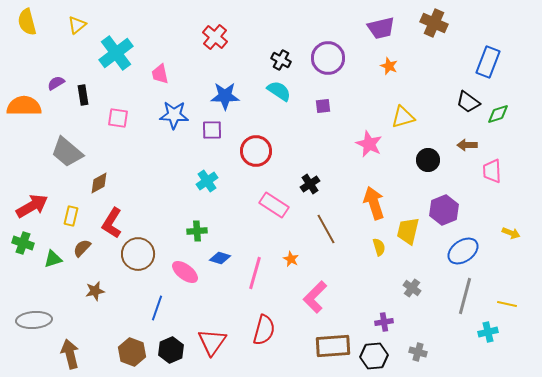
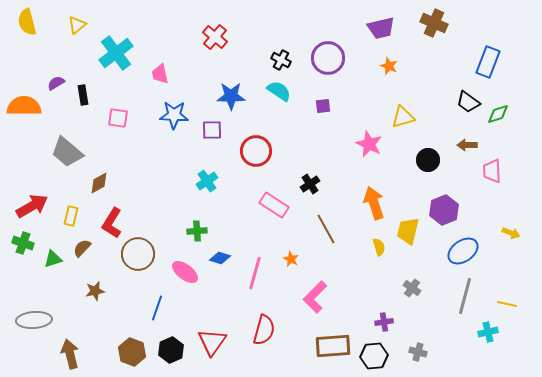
blue star at (225, 96): moved 6 px right
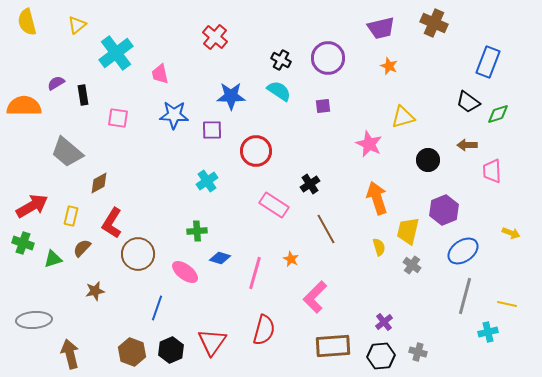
orange arrow at (374, 203): moved 3 px right, 5 px up
gray cross at (412, 288): moved 23 px up
purple cross at (384, 322): rotated 30 degrees counterclockwise
black hexagon at (374, 356): moved 7 px right
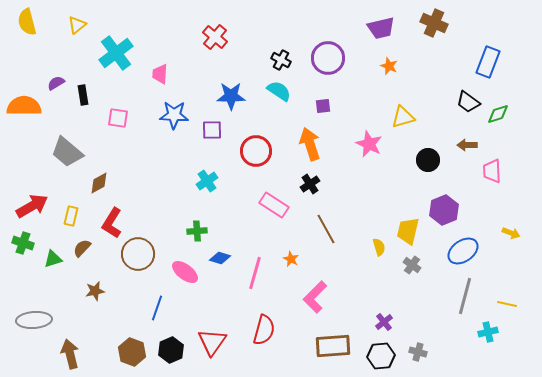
pink trapezoid at (160, 74): rotated 15 degrees clockwise
orange arrow at (377, 198): moved 67 px left, 54 px up
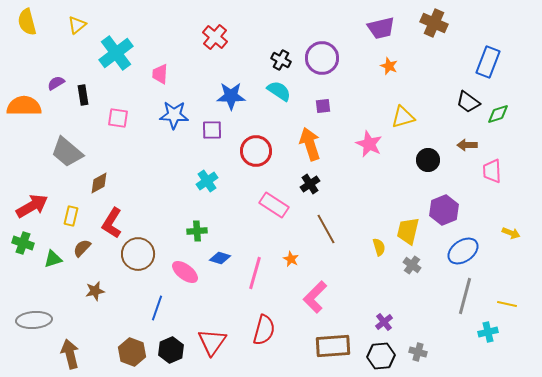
purple circle at (328, 58): moved 6 px left
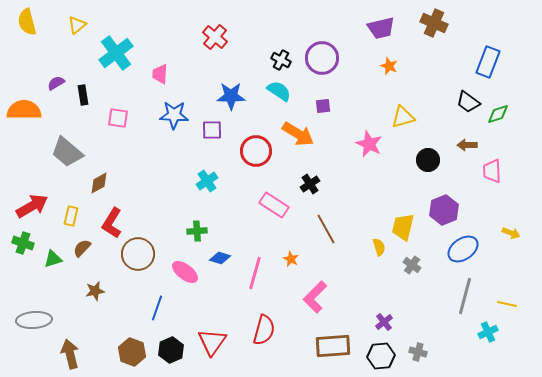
orange semicircle at (24, 106): moved 4 px down
orange arrow at (310, 144): moved 12 px left, 10 px up; rotated 140 degrees clockwise
yellow trapezoid at (408, 231): moved 5 px left, 4 px up
blue ellipse at (463, 251): moved 2 px up
cyan cross at (488, 332): rotated 12 degrees counterclockwise
